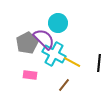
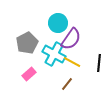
purple semicircle: moved 27 px right; rotated 80 degrees clockwise
pink rectangle: moved 1 px left, 1 px up; rotated 48 degrees counterclockwise
brown line: moved 3 px right, 1 px up
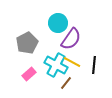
cyan cross: moved 2 px right, 11 px down
black line: moved 5 px left, 2 px down
brown line: moved 1 px left, 1 px up
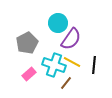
cyan cross: moved 2 px left; rotated 10 degrees counterclockwise
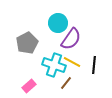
pink rectangle: moved 12 px down
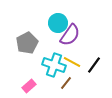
purple semicircle: moved 1 px left, 4 px up
black line: rotated 30 degrees clockwise
